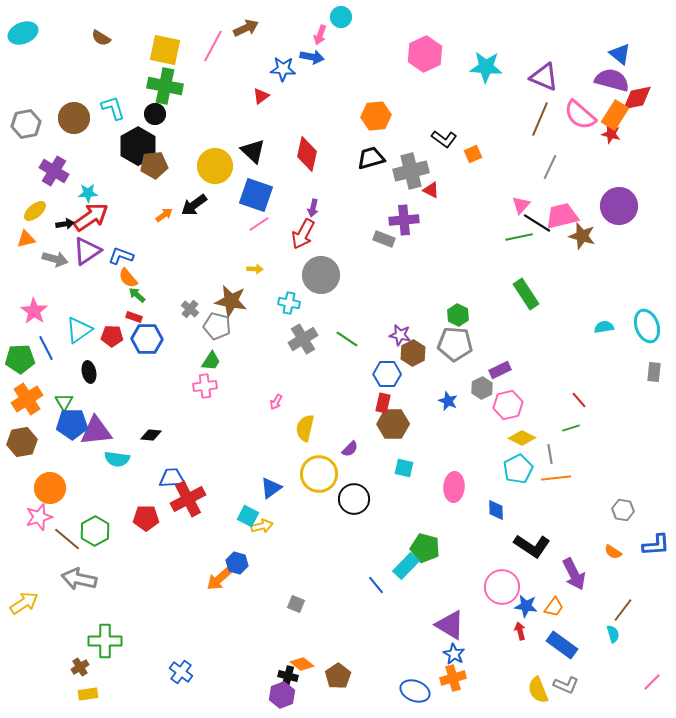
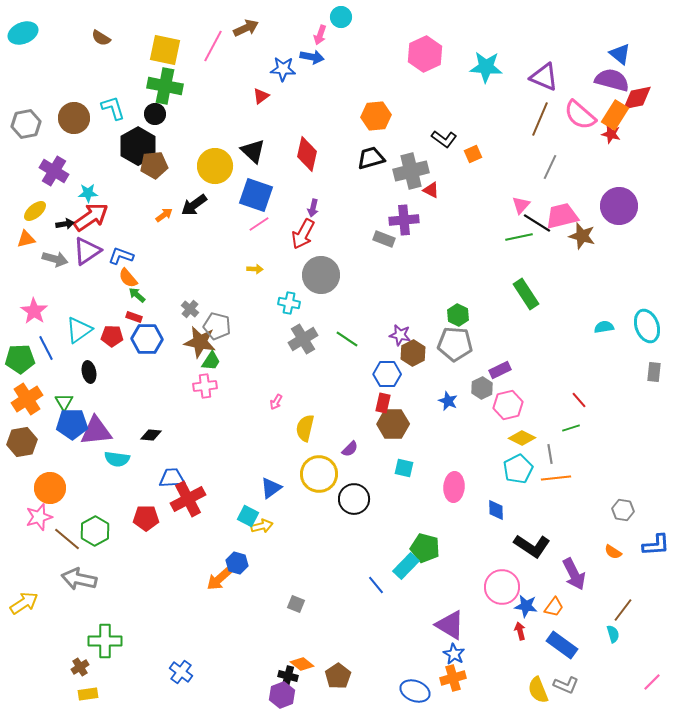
brown star at (231, 301): moved 31 px left, 41 px down
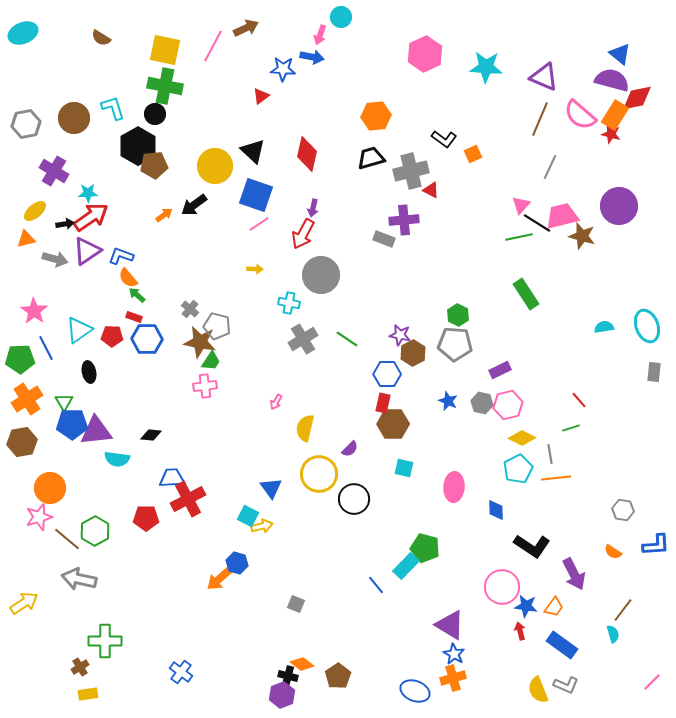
gray hexagon at (482, 388): moved 15 px down; rotated 20 degrees counterclockwise
blue triangle at (271, 488): rotated 30 degrees counterclockwise
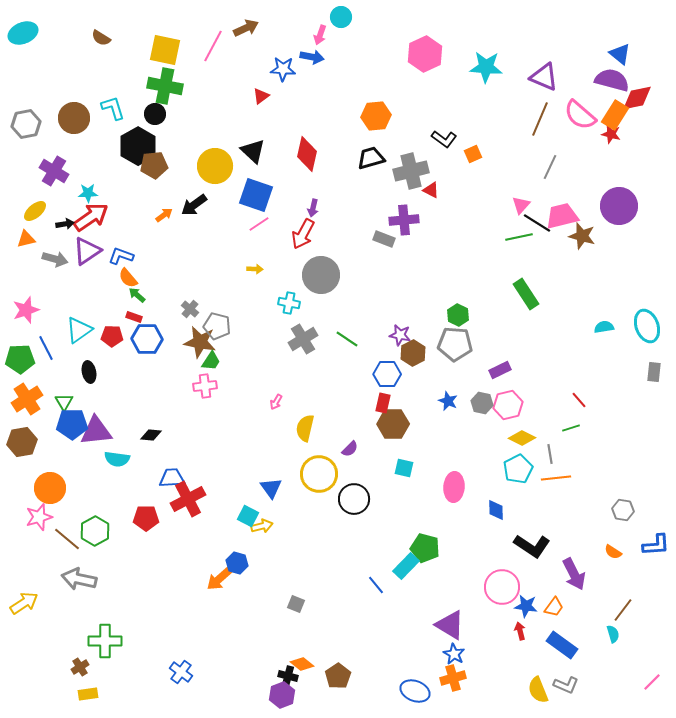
pink star at (34, 311): moved 8 px left, 1 px up; rotated 20 degrees clockwise
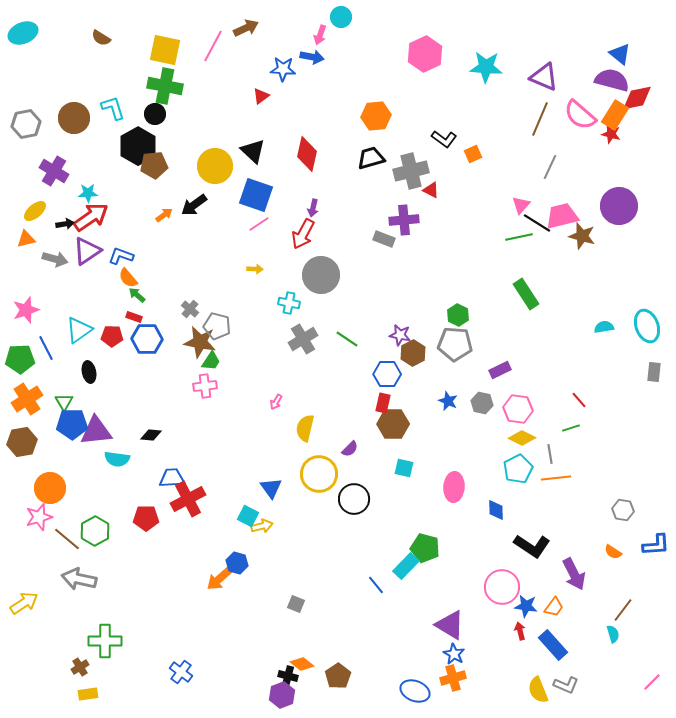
pink hexagon at (508, 405): moved 10 px right, 4 px down; rotated 20 degrees clockwise
blue rectangle at (562, 645): moved 9 px left; rotated 12 degrees clockwise
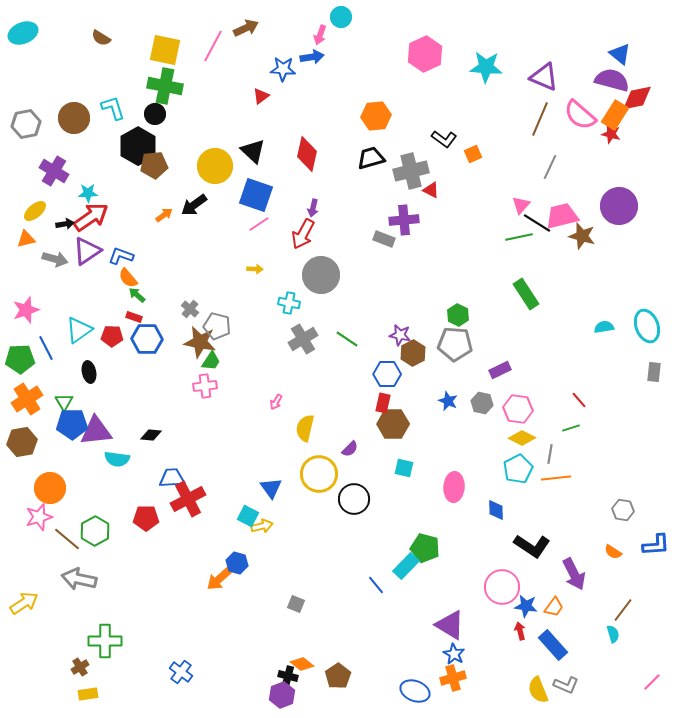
blue arrow at (312, 57): rotated 20 degrees counterclockwise
gray line at (550, 454): rotated 18 degrees clockwise
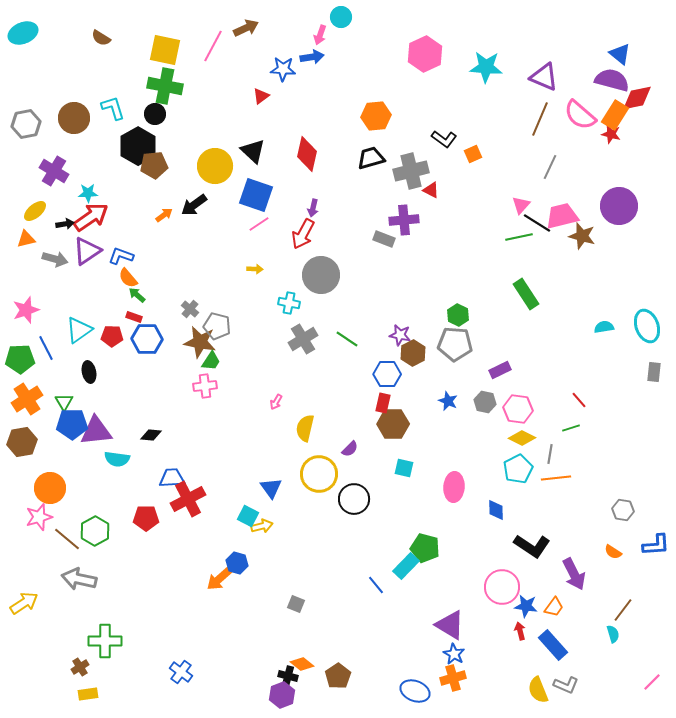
gray hexagon at (482, 403): moved 3 px right, 1 px up
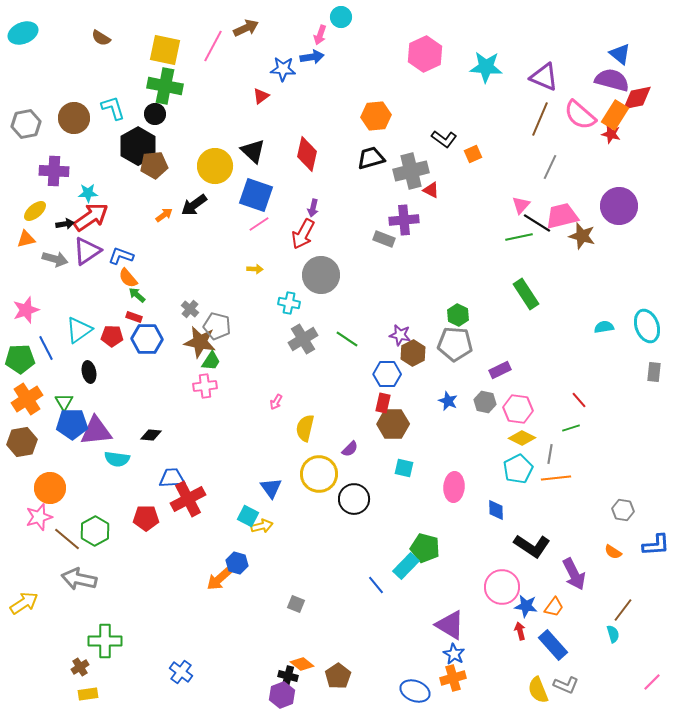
purple cross at (54, 171): rotated 28 degrees counterclockwise
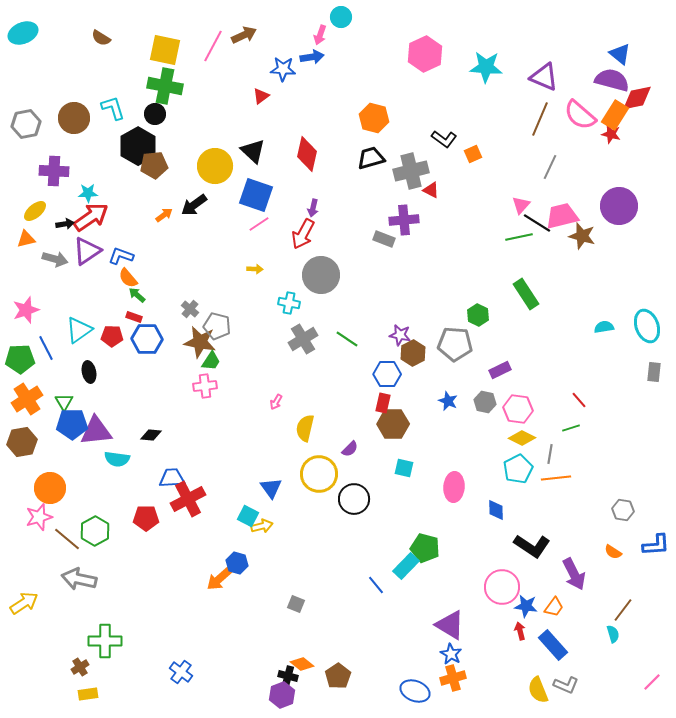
brown arrow at (246, 28): moved 2 px left, 7 px down
orange hexagon at (376, 116): moved 2 px left, 2 px down; rotated 20 degrees clockwise
green hexagon at (458, 315): moved 20 px right
blue star at (454, 654): moved 3 px left
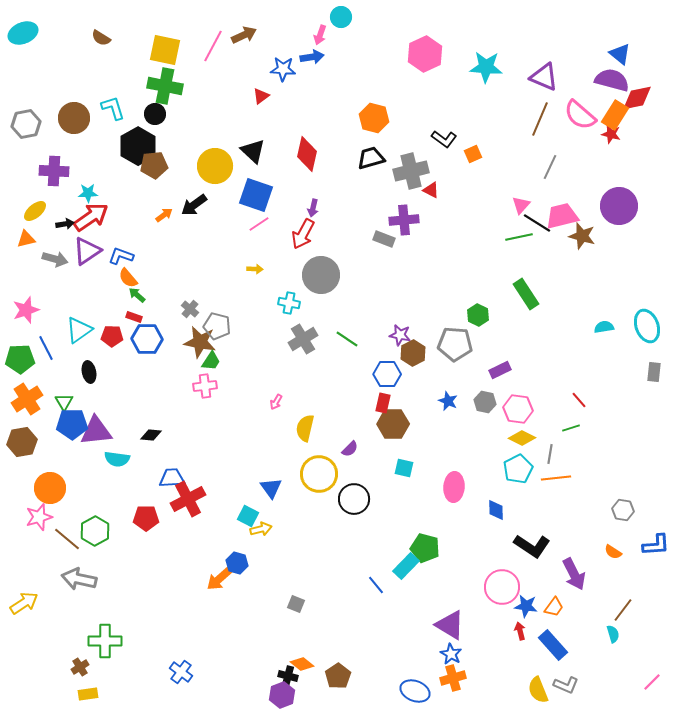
yellow arrow at (262, 526): moved 1 px left, 3 px down
